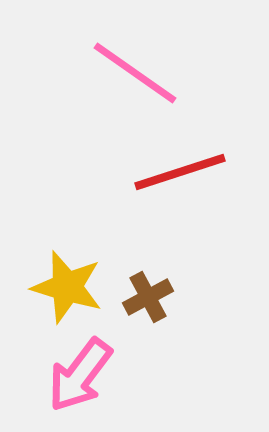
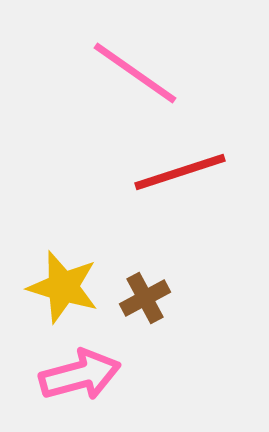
yellow star: moved 4 px left
brown cross: moved 3 px left, 1 px down
pink arrow: rotated 142 degrees counterclockwise
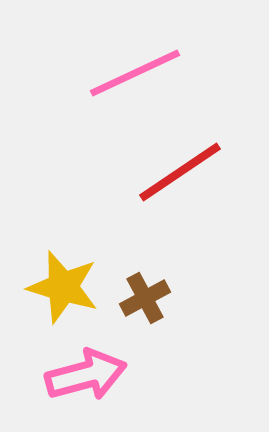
pink line: rotated 60 degrees counterclockwise
red line: rotated 16 degrees counterclockwise
pink arrow: moved 6 px right
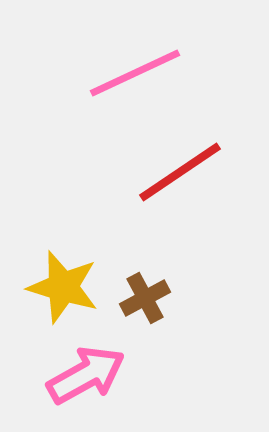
pink arrow: rotated 14 degrees counterclockwise
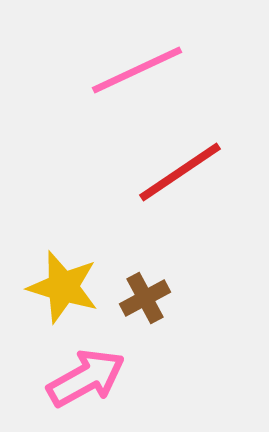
pink line: moved 2 px right, 3 px up
pink arrow: moved 3 px down
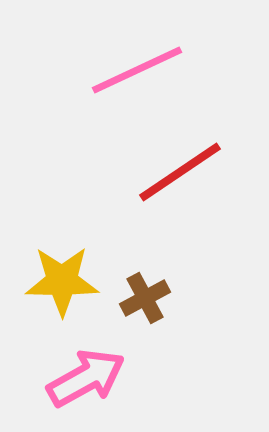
yellow star: moved 1 px left, 6 px up; rotated 16 degrees counterclockwise
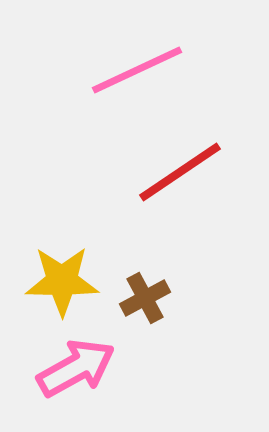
pink arrow: moved 10 px left, 10 px up
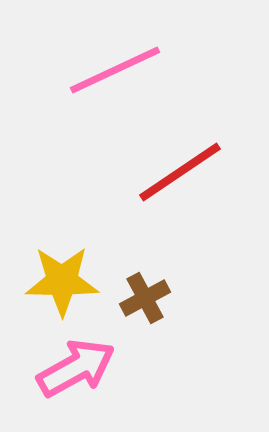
pink line: moved 22 px left
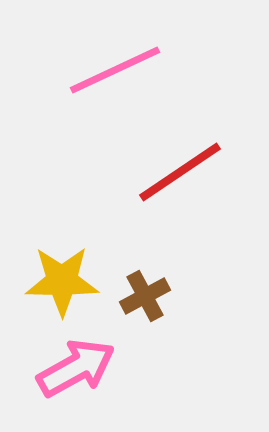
brown cross: moved 2 px up
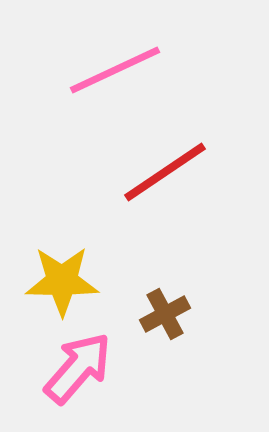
red line: moved 15 px left
brown cross: moved 20 px right, 18 px down
pink arrow: moved 2 px right; rotated 20 degrees counterclockwise
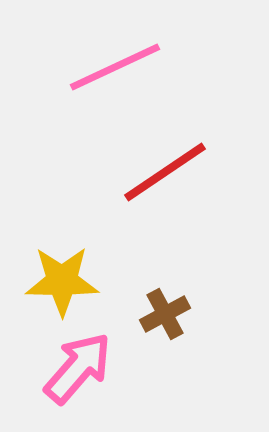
pink line: moved 3 px up
